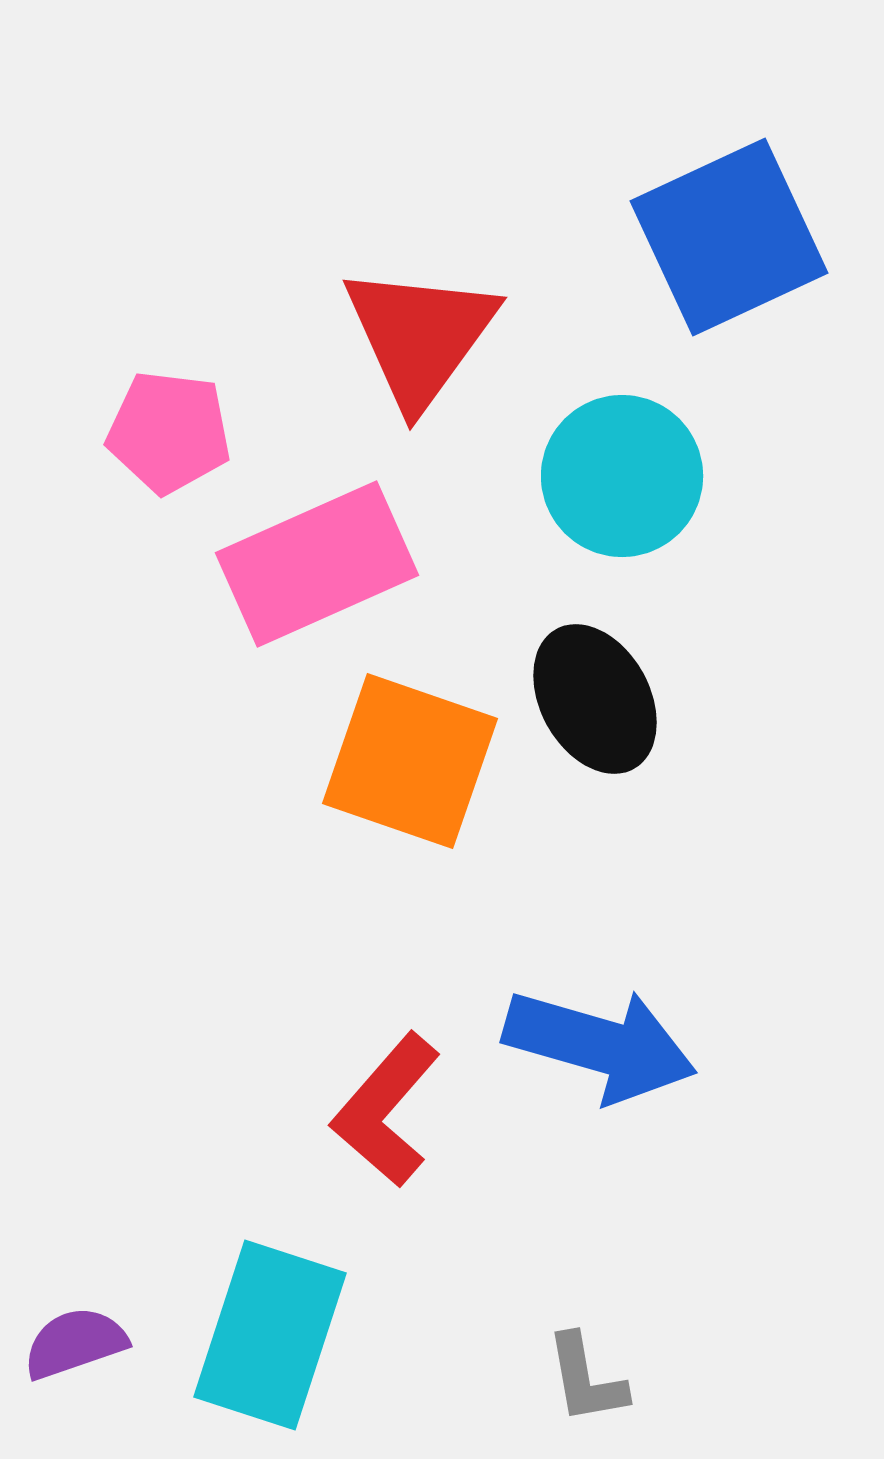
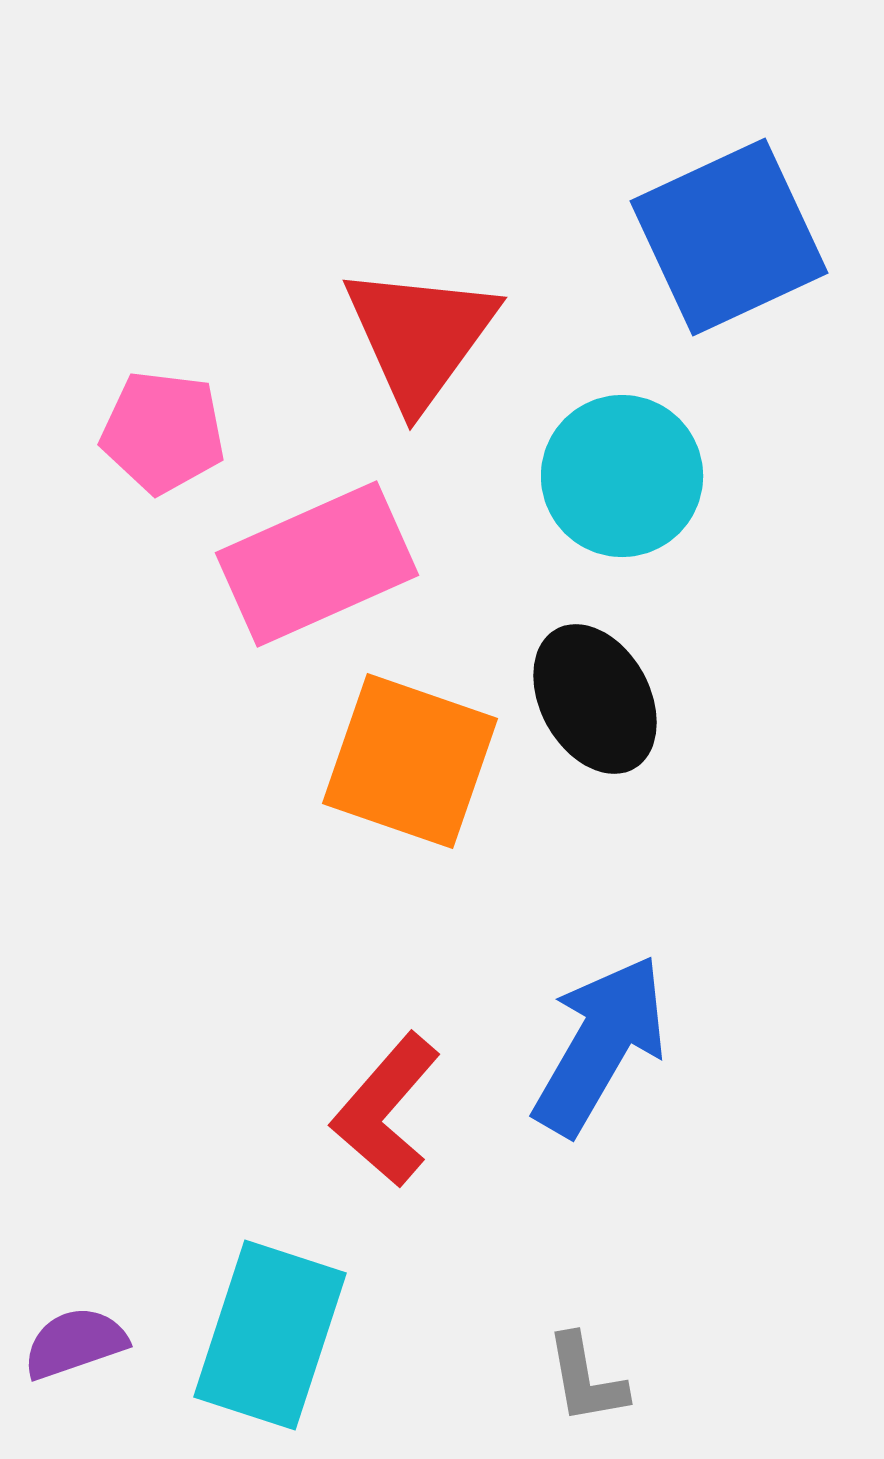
pink pentagon: moved 6 px left
blue arrow: rotated 76 degrees counterclockwise
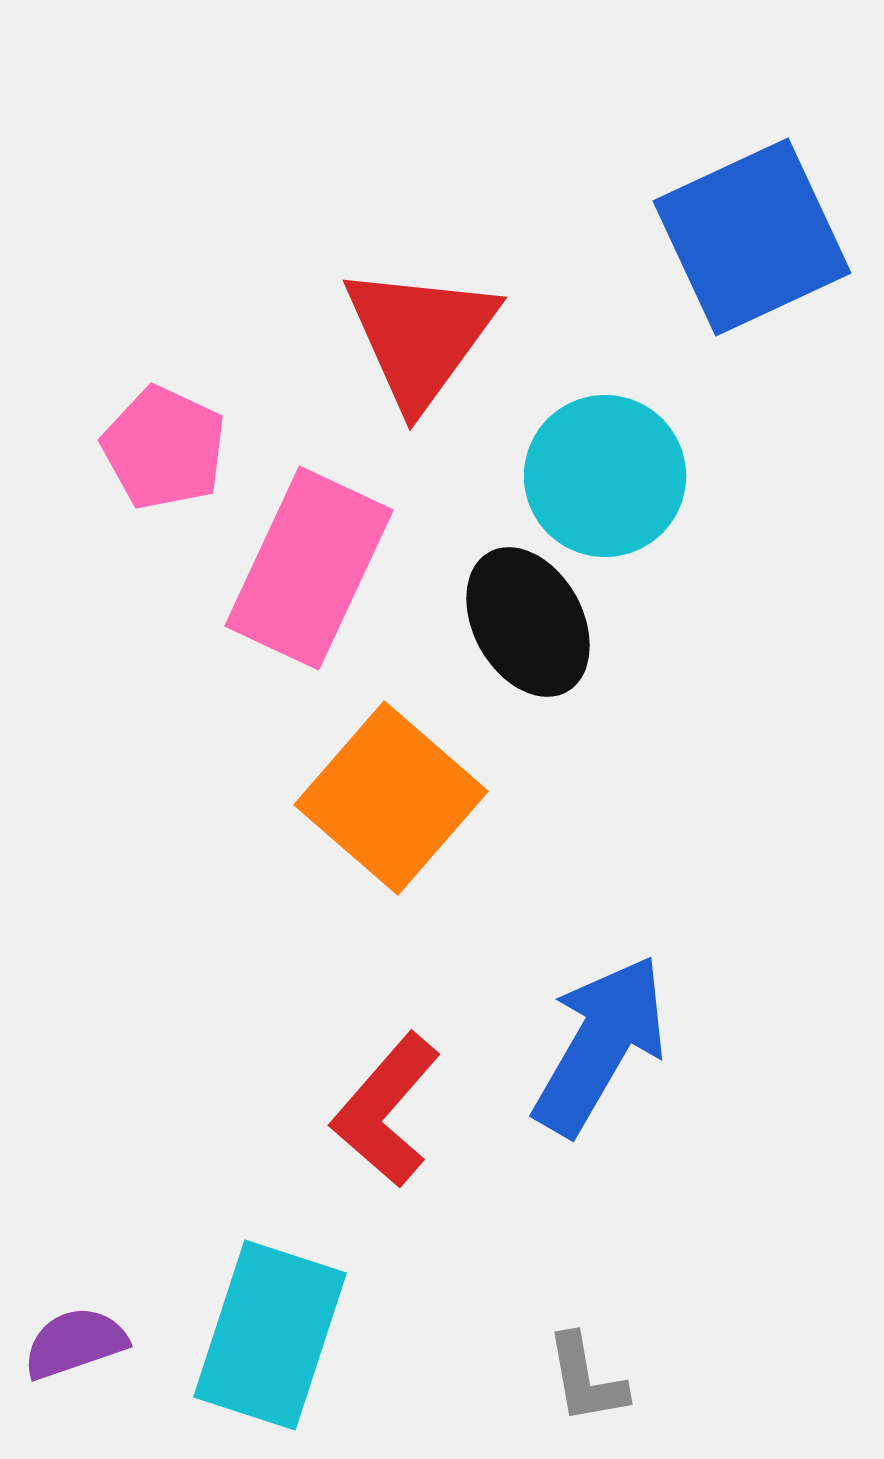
blue square: moved 23 px right
pink pentagon: moved 1 px right, 16 px down; rotated 18 degrees clockwise
cyan circle: moved 17 px left
pink rectangle: moved 8 px left, 4 px down; rotated 41 degrees counterclockwise
black ellipse: moved 67 px left, 77 px up
orange square: moved 19 px left, 37 px down; rotated 22 degrees clockwise
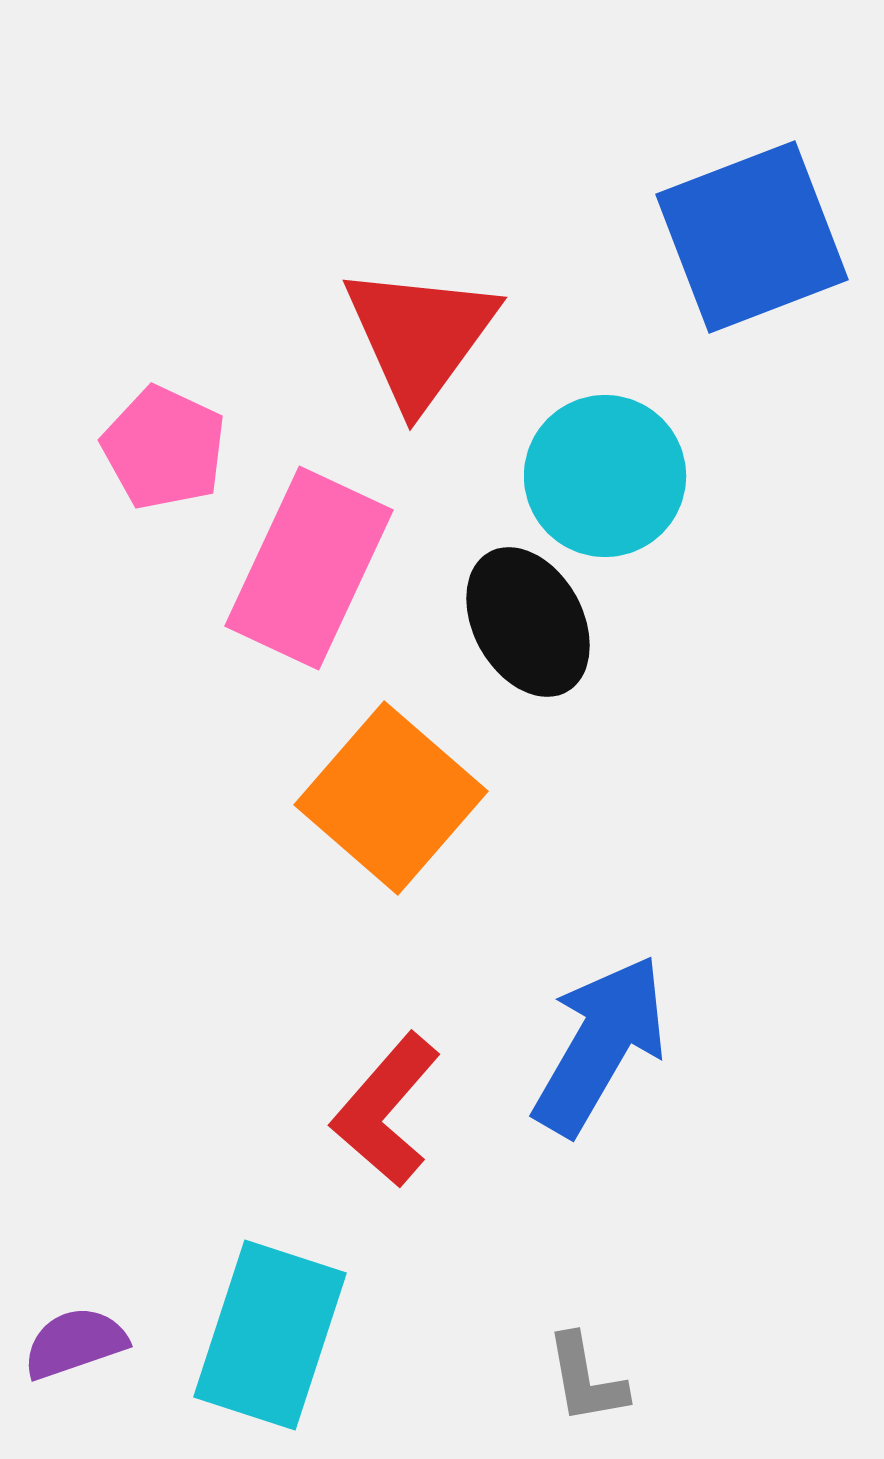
blue square: rotated 4 degrees clockwise
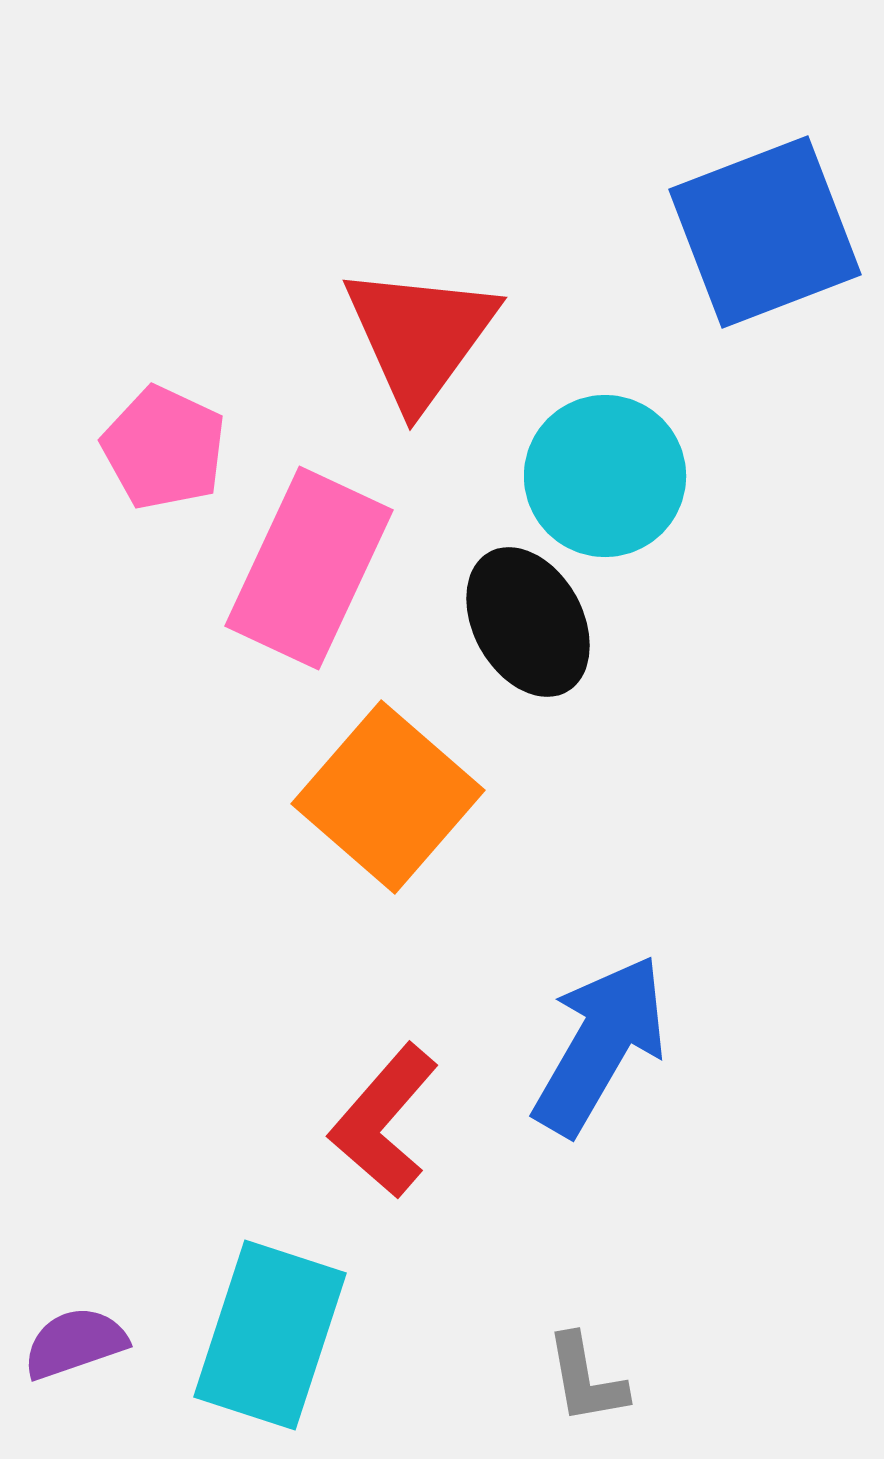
blue square: moved 13 px right, 5 px up
orange square: moved 3 px left, 1 px up
red L-shape: moved 2 px left, 11 px down
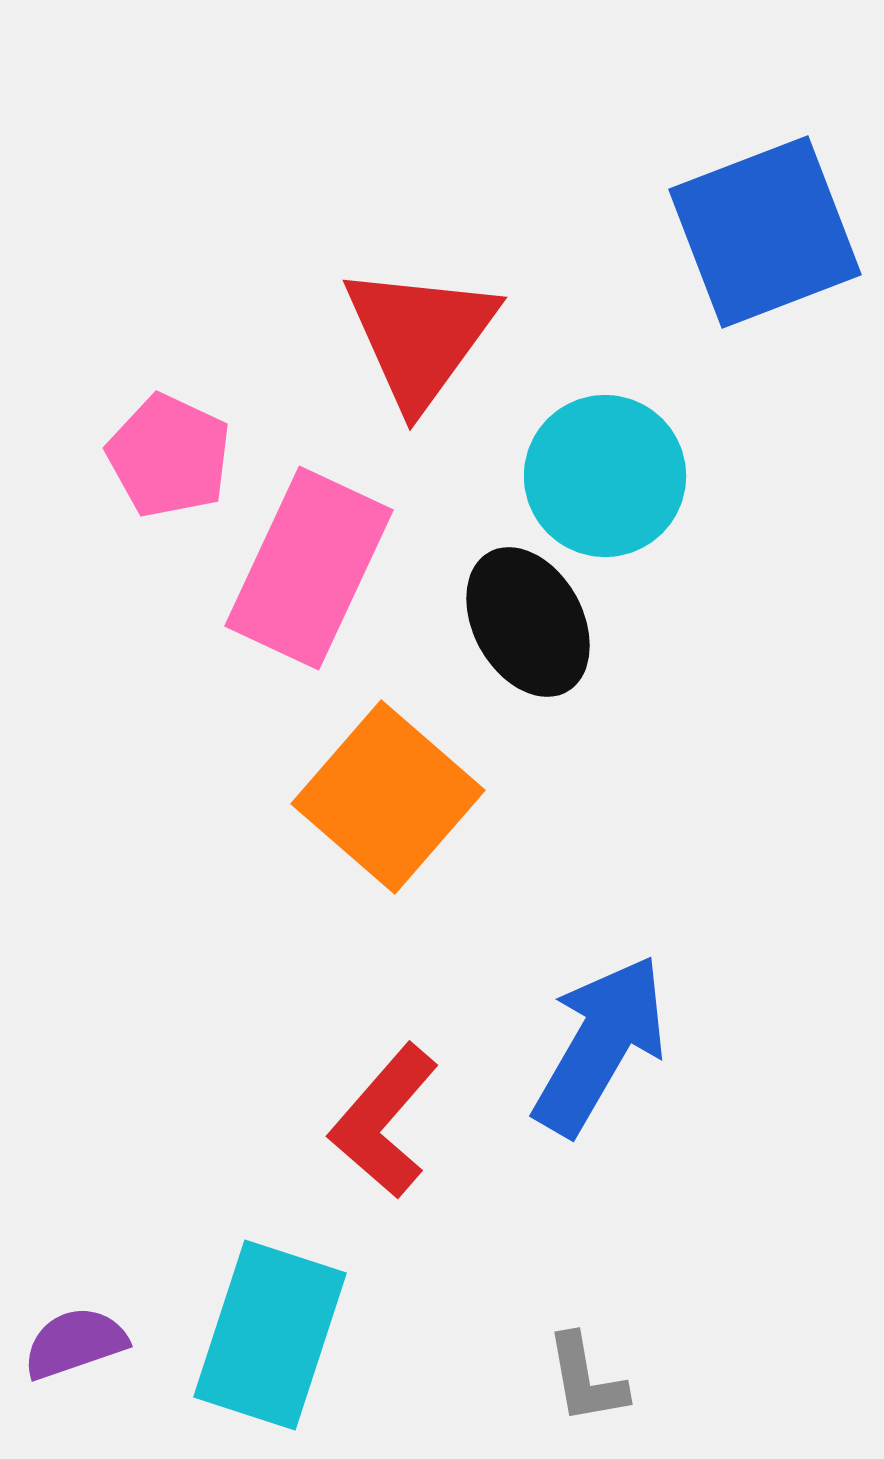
pink pentagon: moved 5 px right, 8 px down
